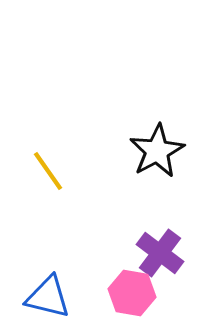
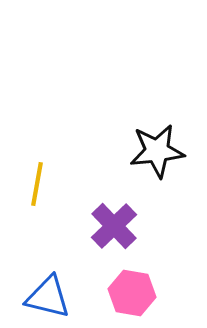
black star: rotated 22 degrees clockwise
yellow line: moved 11 px left, 13 px down; rotated 45 degrees clockwise
purple cross: moved 46 px left, 27 px up; rotated 9 degrees clockwise
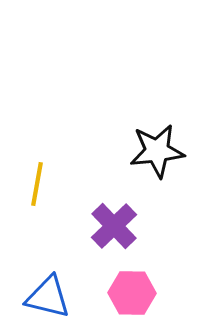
pink hexagon: rotated 9 degrees counterclockwise
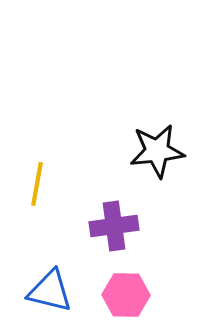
purple cross: rotated 36 degrees clockwise
pink hexagon: moved 6 px left, 2 px down
blue triangle: moved 2 px right, 6 px up
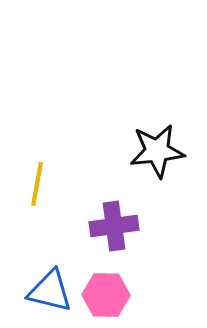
pink hexagon: moved 20 px left
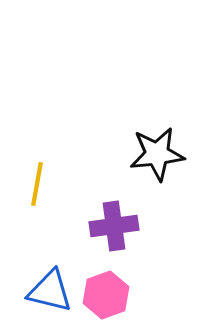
black star: moved 3 px down
pink hexagon: rotated 21 degrees counterclockwise
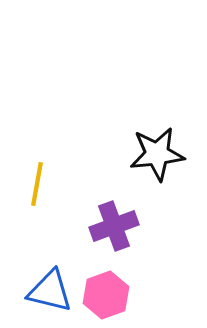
purple cross: rotated 12 degrees counterclockwise
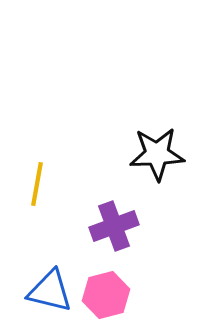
black star: rotated 4 degrees clockwise
pink hexagon: rotated 6 degrees clockwise
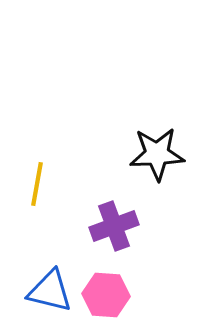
pink hexagon: rotated 18 degrees clockwise
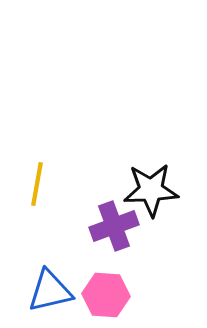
black star: moved 6 px left, 36 px down
blue triangle: rotated 27 degrees counterclockwise
